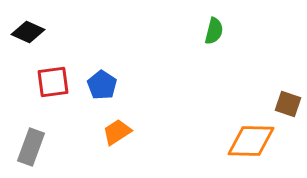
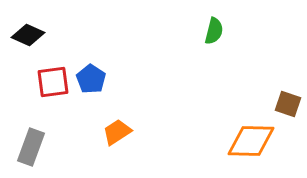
black diamond: moved 3 px down
blue pentagon: moved 11 px left, 6 px up
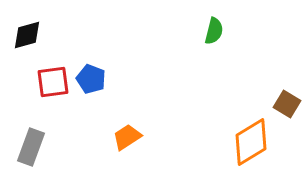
black diamond: moved 1 px left; rotated 40 degrees counterclockwise
blue pentagon: rotated 12 degrees counterclockwise
brown square: moved 1 px left; rotated 12 degrees clockwise
orange trapezoid: moved 10 px right, 5 px down
orange diamond: moved 1 px down; rotated 33 degrees counterclockwise
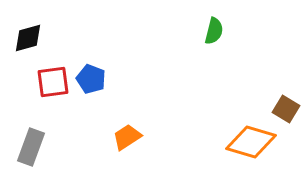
black diamond: moved 1 px right, 3 px down
brown square: moved 1 px left, 5 px down
orange diamond: rotated 48 degrees clockwise
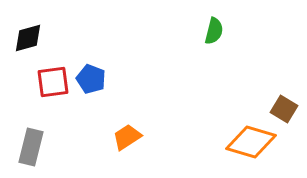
brown square: moved 2 px left
gray rectangle: rotated 6 degrees counterclockwise
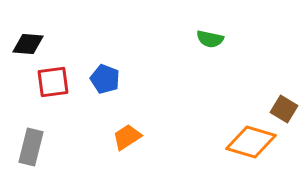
green semicircle: moved 4 px left, 8 px down; rotated 88 degrees clockwise
black diamond: moved 6 px down; rotated 20 degrees clockwise
blue pentagon: moved 14 px right
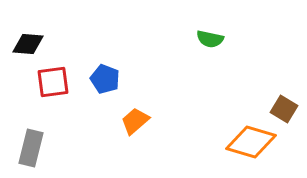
orange trapezoid: moved 8 px right, 16 px up; rotated 8 degrees counterclockwise
gray rectangle: moved 1 px down
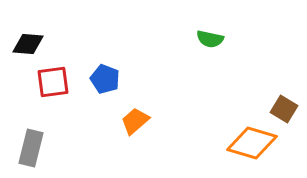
orange diamond: moved 1 px right, 1 px down
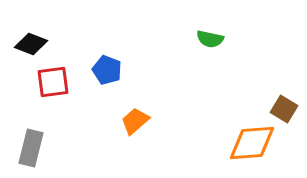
black diamond: moved 3 px right; rotated 16 degrees clockwise
blue pentagon: moved 2 px right, 9 px up
orange diamond: rotated 21 degrees counterclockwise
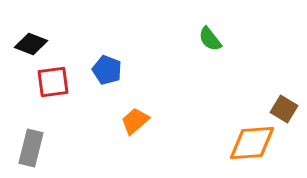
green semicircle: rotated 40 degrees clockwise
